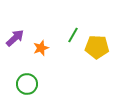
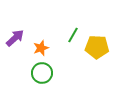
green circle: moved 15 px right, 11 px up
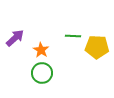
green line: moved 1 px down; rotated 63 degrees clockwise
orange star: moved 2 px down; rotated 21 degrees counterclockwise
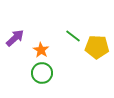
green line: rotated 35 degrees clockwise
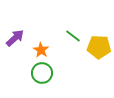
yellow pentagon: moved 2 px right
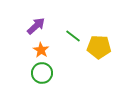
purple arrow: moved 21 px right, 12 px up
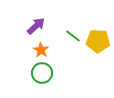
yellow pentagon: moved 1 px left, 6 px up
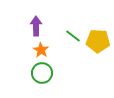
purple arrow: rotated 48 degrees counterclockwise
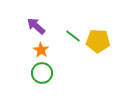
purple arrow: rotated 48 degrees counterclockwise
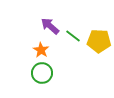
purple arrow: moved 14 px right
yellow pentagon: moved 1 px right
